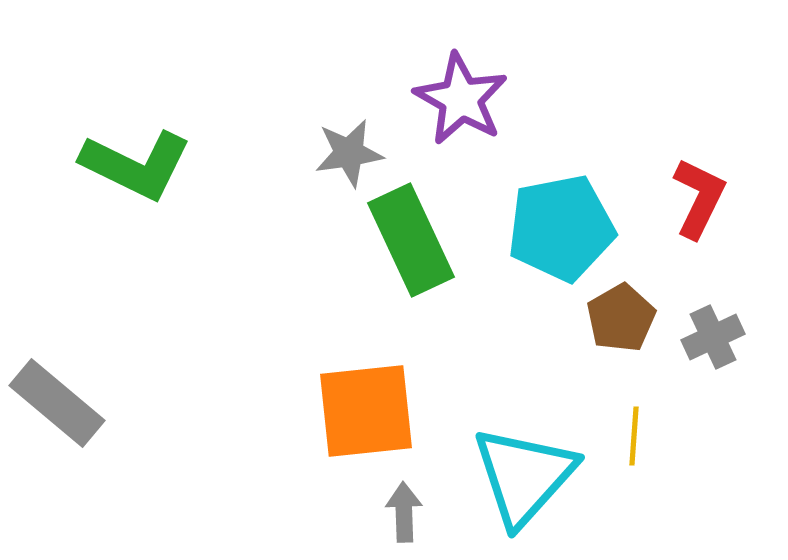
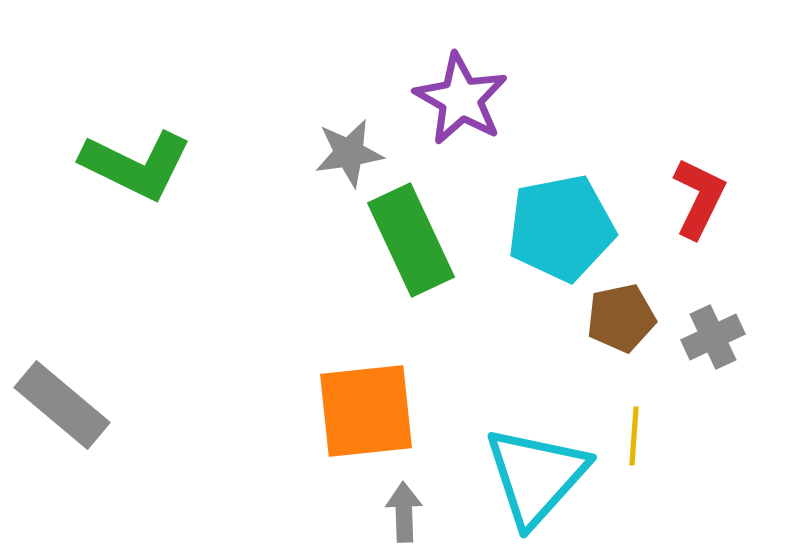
brown pentagon: rotated 18 degrees clockwise
gray rectangle: moved 5 px right, 2 px down
cyan triangle: moved 12 px right
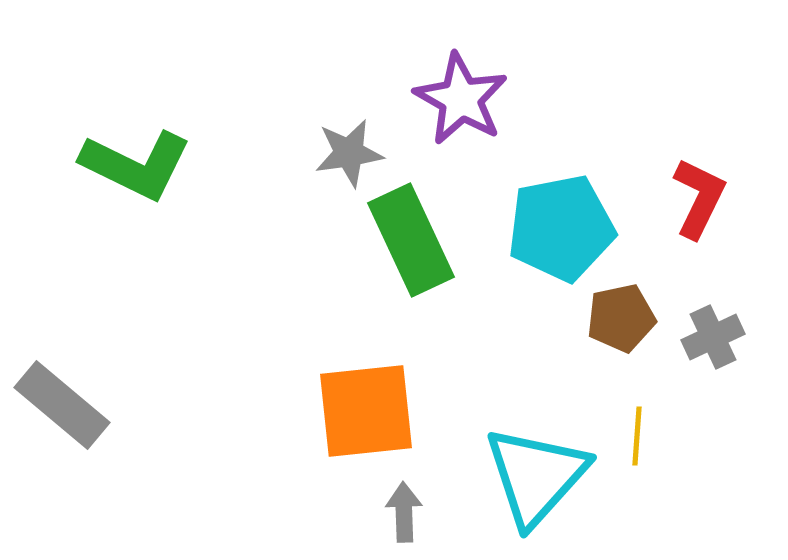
yellow line: moved 3 px right
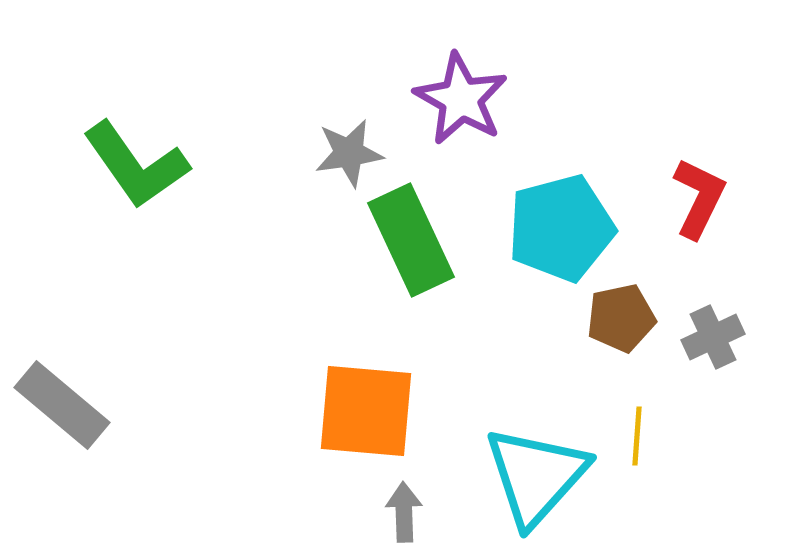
green L-shape: rotated 29 degrees clockwise
cyan pentagon: rotated 4 degrees counterclockwise
orange square: rotated 11 degrees clockwise
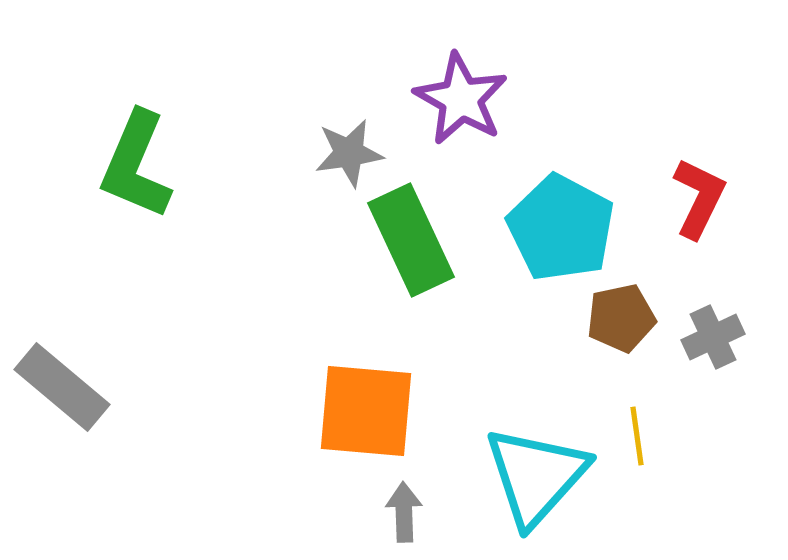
green L-shape: rotated 58 degrees clockwise
cyan pentagon: rotated 29 degrees counterclockwise
gray rectangle: moved 18 px up
yellow line: rotated 12 degrees counterclockwise
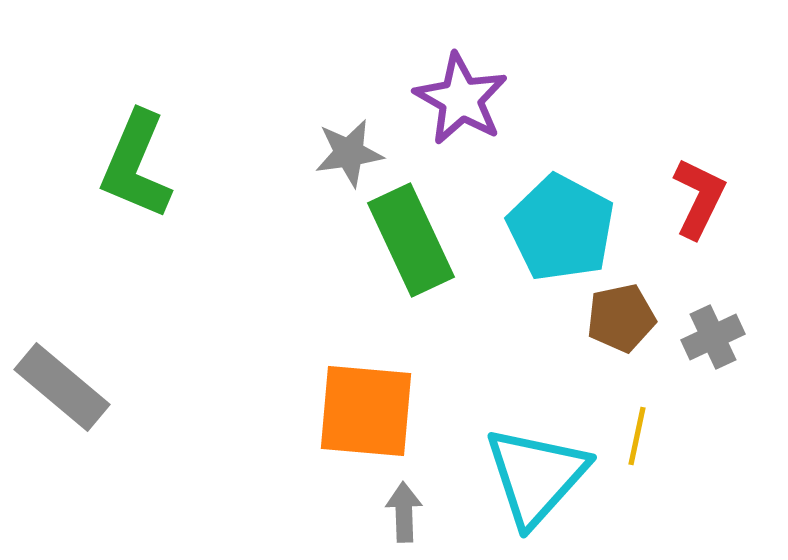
yellow line: rotated 20 degrees clockwise
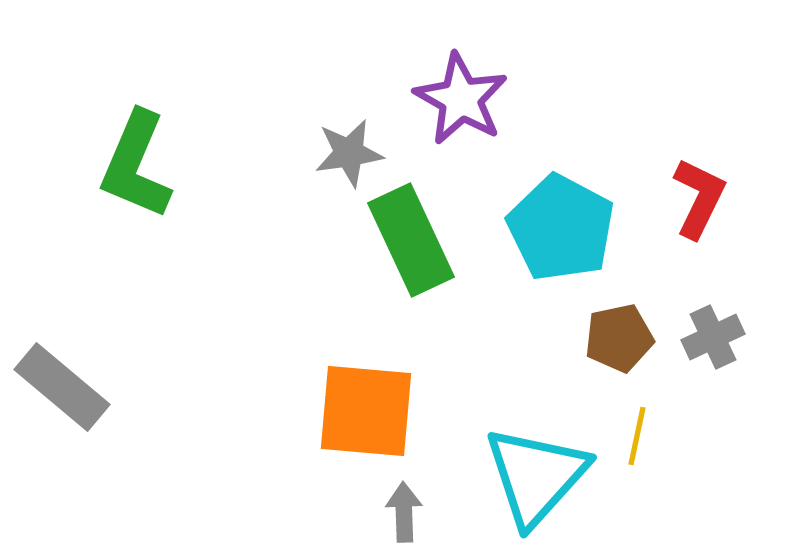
brown pentagon: moved 2 px left, 20 px down
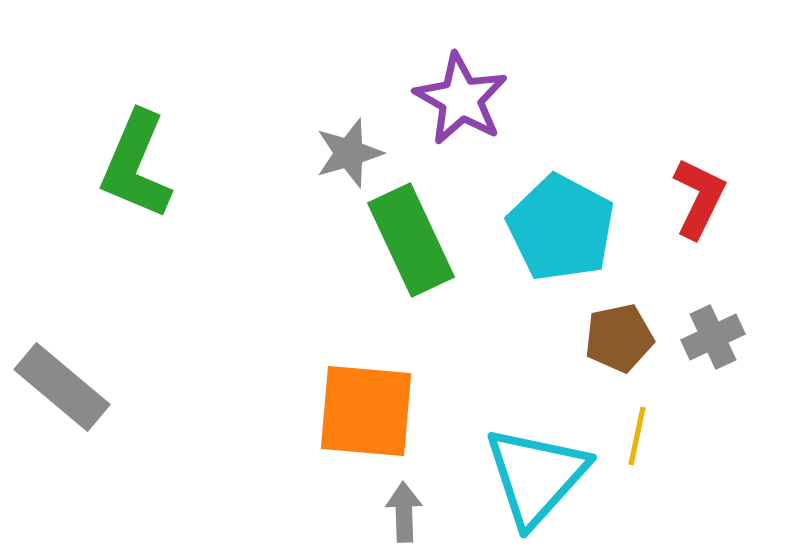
gray star: rotated 8 degrees counterclockwise
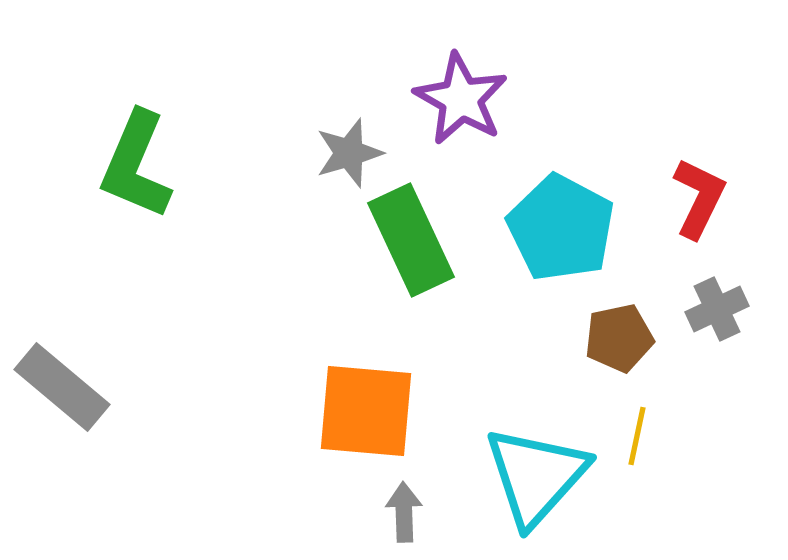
gray cross: moved 4 px right, 28 px up
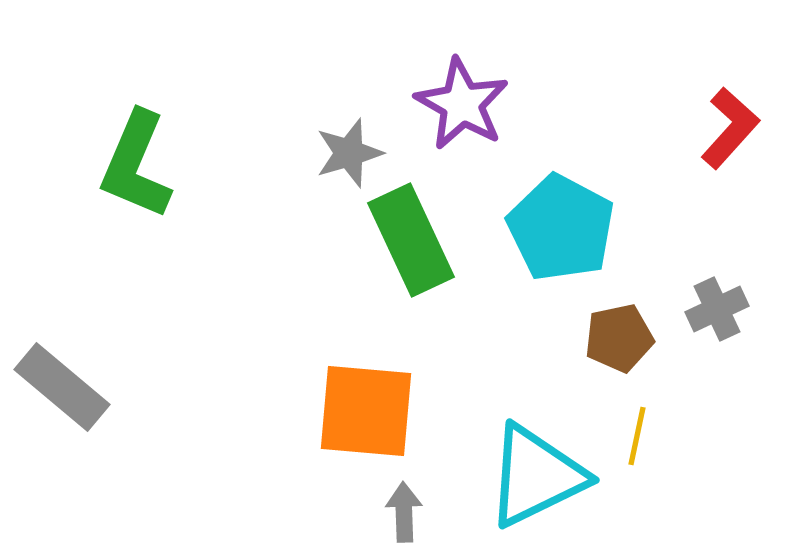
purple star: moved 1 px right, 5 px down
red L-shape: moved 31 px right, 70 px up; rotated 16 degrees clockwise
cyan triangle: rotated 22 degrees clockwise
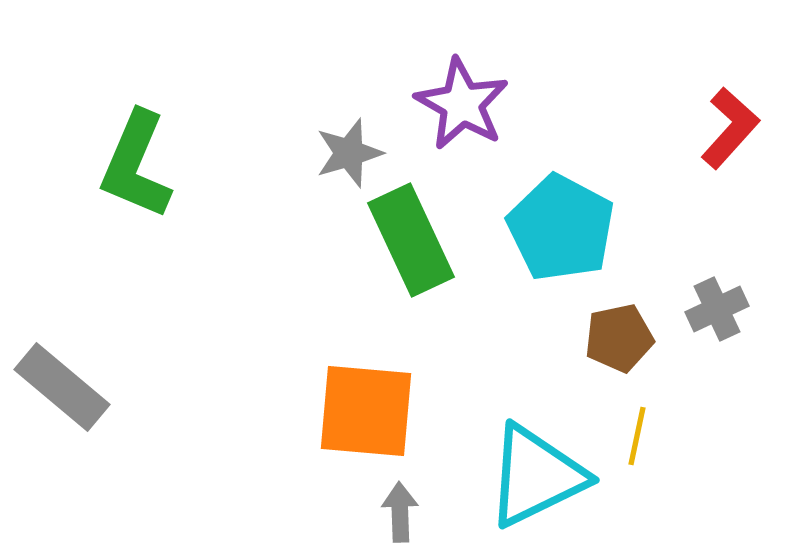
gray arrow: moved 4 px left
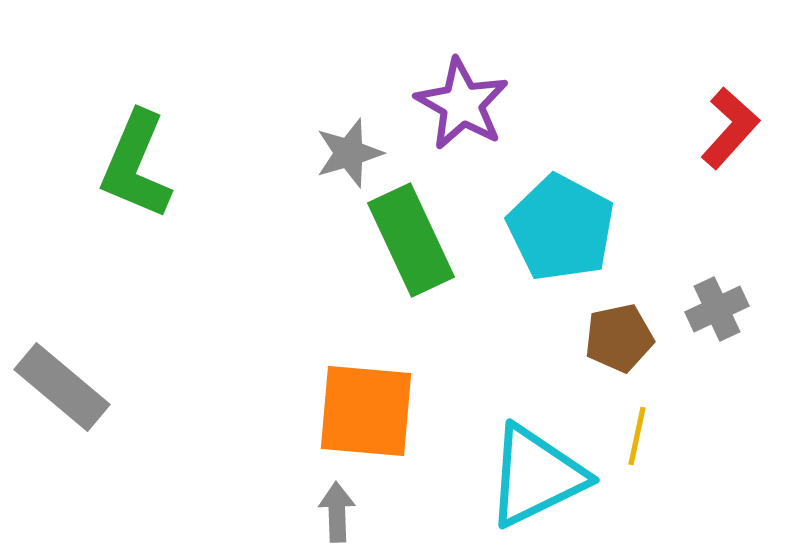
gray arrow: moved 63 px left
